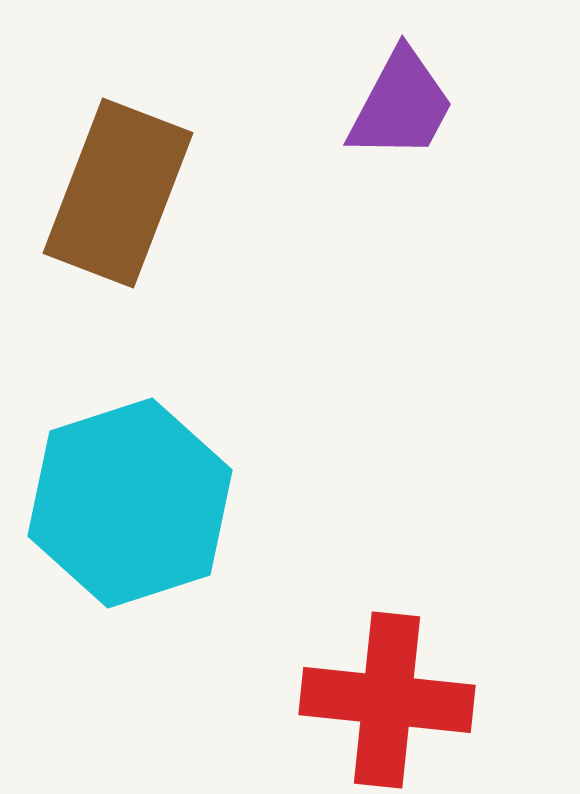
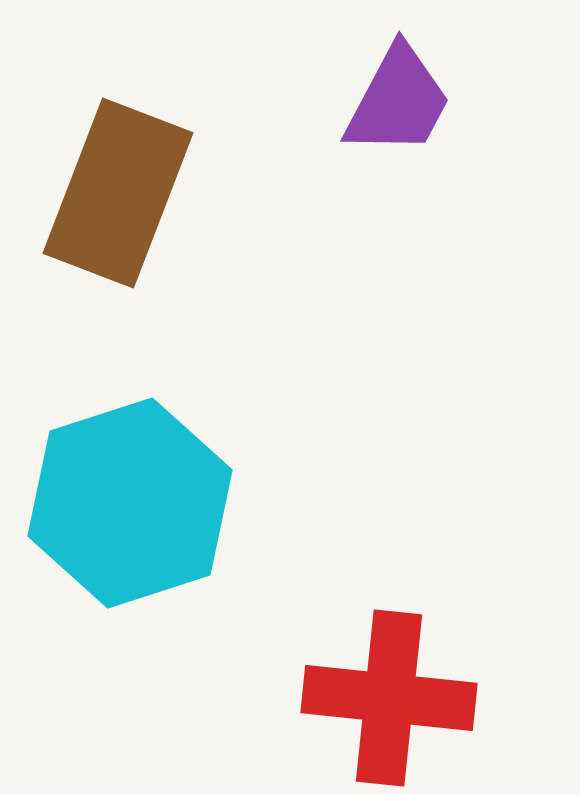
purple trapezoid: moved 3 px left, 4 px up
red cross: moved 2 px right, 2 px up
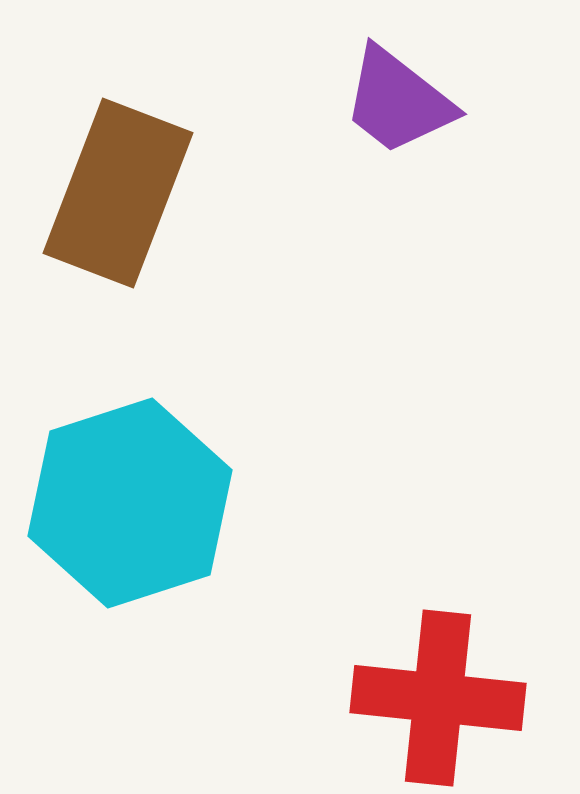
purple trapezoid: rotated 100 degrees clockwise
red cross: moved 49 px right
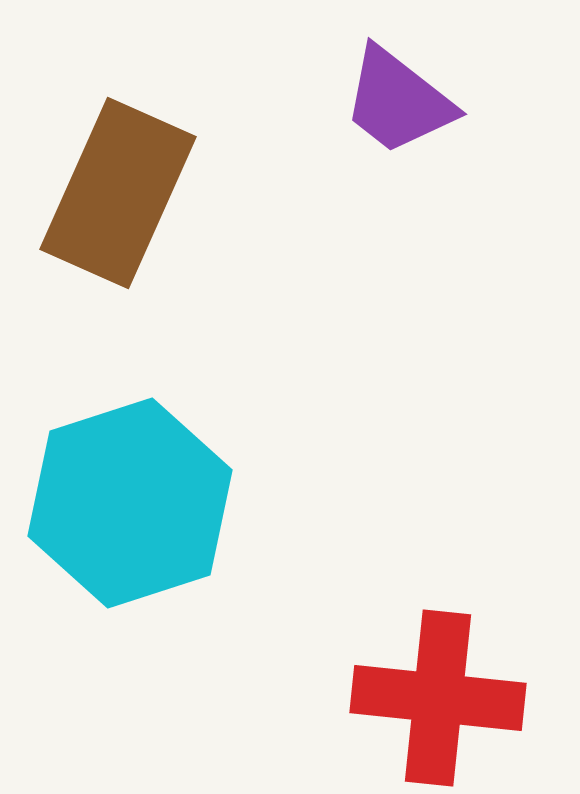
brown rectangle: rotated 3 degrees clockwise
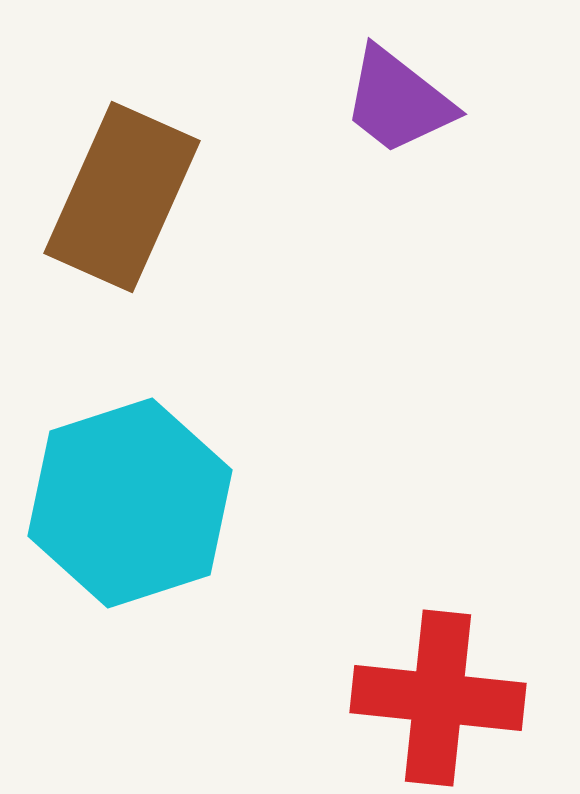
brown rectangle: moved 4 px right, 4 px down
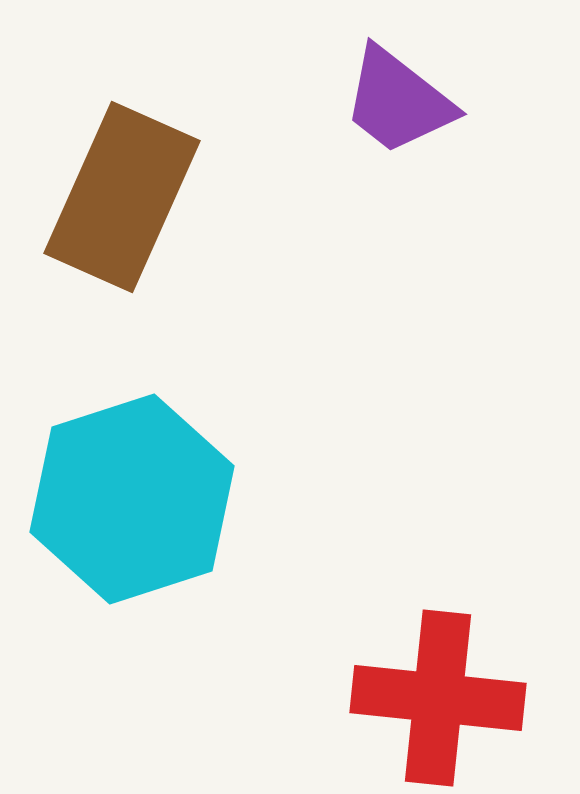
cyan hexagon: moved 2 px right, 4 px up
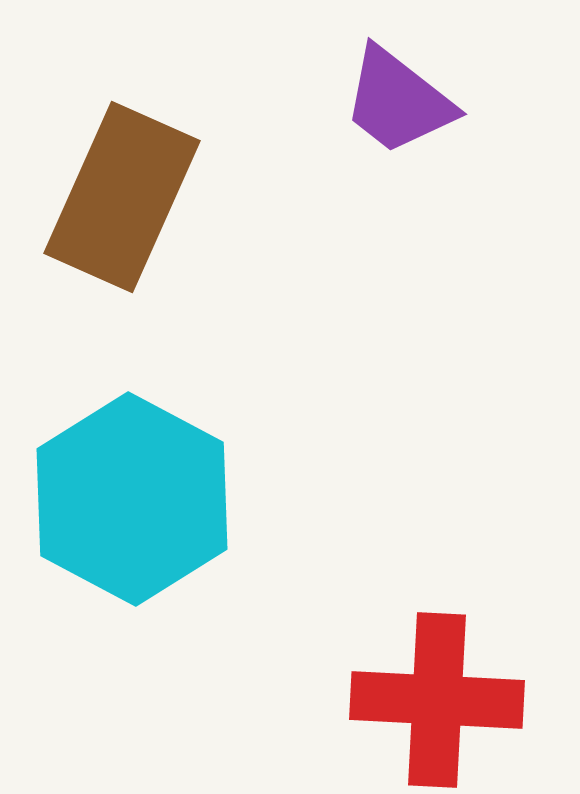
cyan hexagon: rotated 14 degrees counterclockwise
red cross: moved 1 px left, 2 px down; rotated 3 degrees counterclockwise
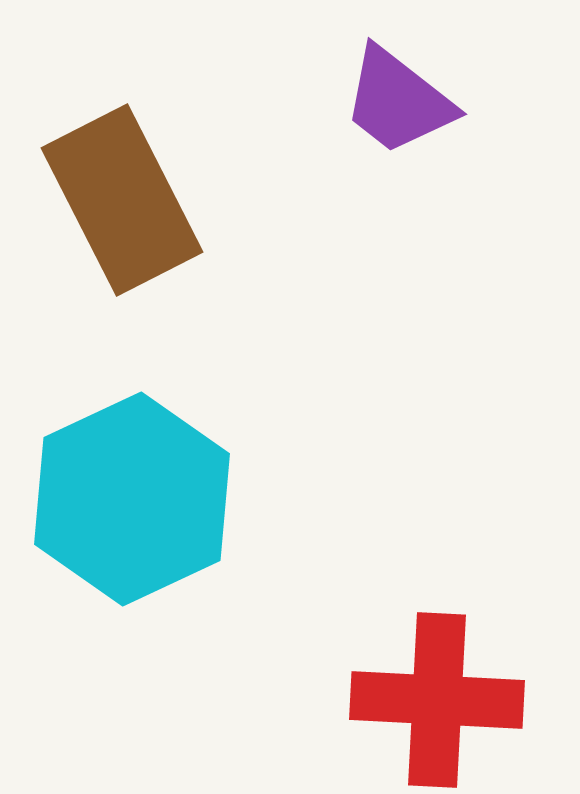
brown rectangle: moved 3 px down; rotated 51 degrees counterclockwise
cyan hexagon: rotated 7 degrees clockwise
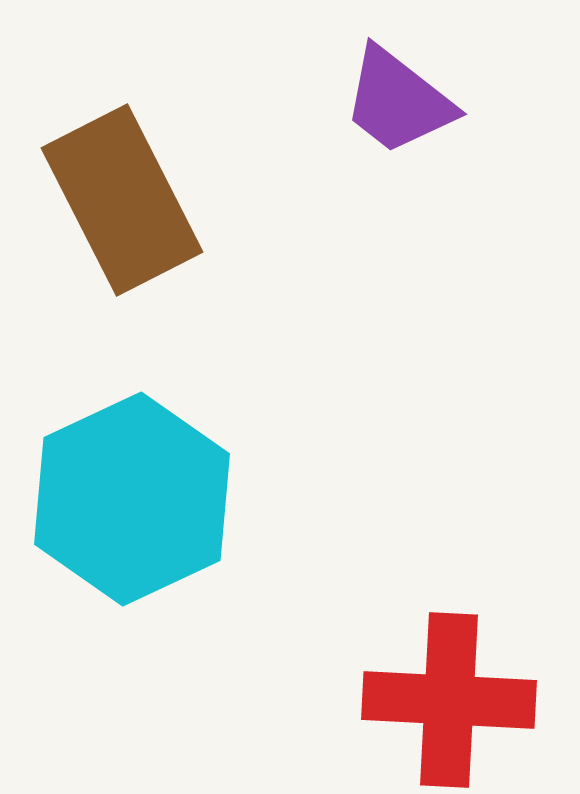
red cross: moved 12 px right
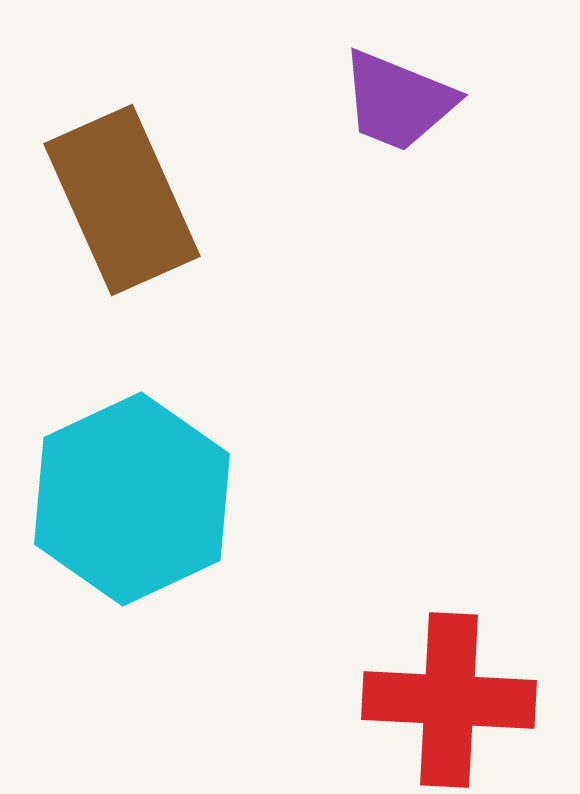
purple trapezoid: rotated 16 degrees counterclockwise
brown rectangle: rotated 3 degrees clockwise
